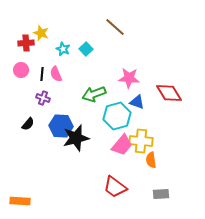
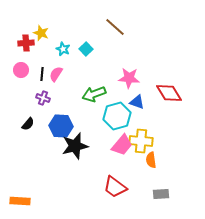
pink semicircle: rotated 56 degrees clockwise
black star: moved 1 px left, 8 px down
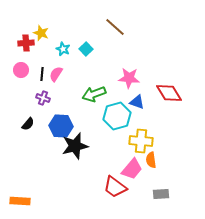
pink trapezoid: moved 10 px right, 24 px down
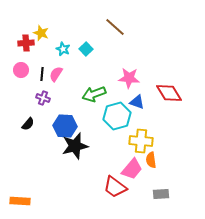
blue hexagon: moved 4 px right
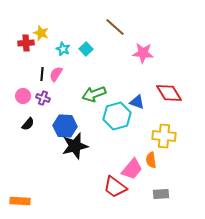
pink circle: moved 2 px right, 26 px down
pink star: moved 14 px right, 25 px up
yellow cross: moved 23 px right, 5 px up
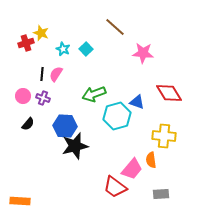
red cross: rotated 14 degrees counterclockwise
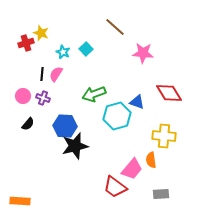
cyan star: moved 3 px down
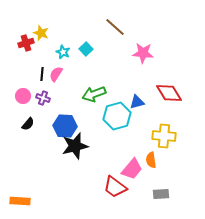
blue triangle: rotated 35 degrees counterclockwise
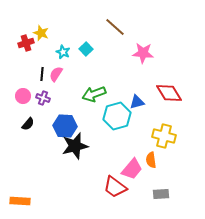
yellow cross: rotated 10 degrees clockwise
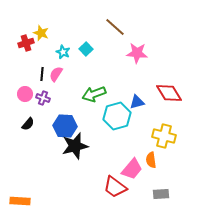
pink star: moved 6 px left
pink circle: moved 2 px right, 2 px up
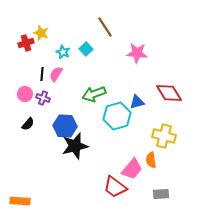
brown line: moved 10 px left; rotated 15 degrees clockwise
